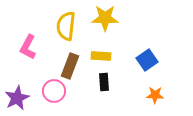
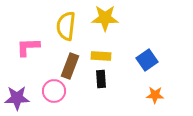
pink L-shape: rotated 60 degrees clockwise
black rectangle: moved 3 px left, 3 px up
purple star: rotated 25 degrees clockwise
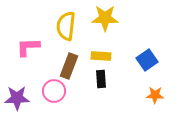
brown rectangle: moved 1 px left
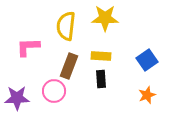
orange star: moved 8 px left; rotated 24 degrees counterclockwise
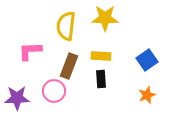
pink L-shape: moved 2 px right, 4 px down
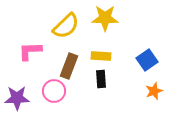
yellow semicircle: rotated 140 degrees counterclockwise
orange star: moved 7 px right, 4 px up
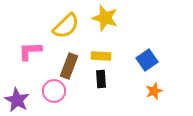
yellow star: rotated 16 degrees clockwise
purple star: moved 2 px down; rotated 30 degrees clockwise
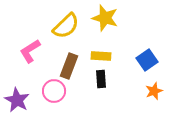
pink L-shape: rotated 30 degrees counterclockwise
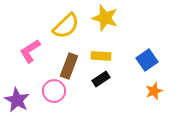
black rectangle: rotated 60 degrees clockwise
